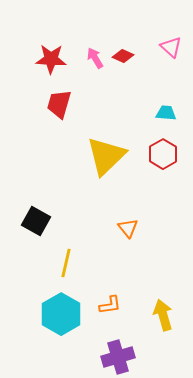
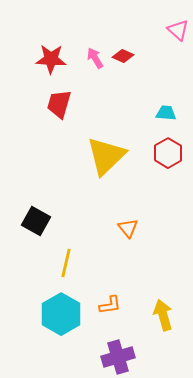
pink triangle: moved 7 px right, 17 px up
red hexagon: moved 5 px right, 1 px up
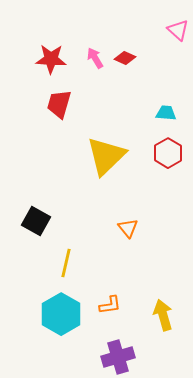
red diamond: moved 2 px right, 2 px down
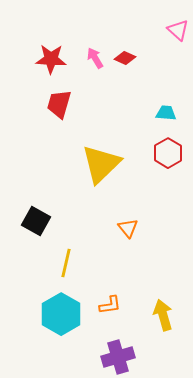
yellow triangle: moved 5 px left, 8 px down
